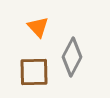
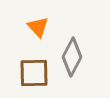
brown square: moved 1 px down
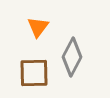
orange triangle: rotated 20 degrees clockwise
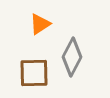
orange triangle: moved 2 px right, 3 px up; rotated 20 degrees clockwise
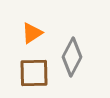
orange triangle: moved 8 px left, 9 px down
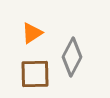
brown square: moved 1 px right, 1 px down
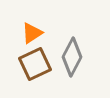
brown square: moved 10 px up; rotated 24 degrees counterclockwise
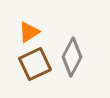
orange triangle: moved 3 px left, 1 px up
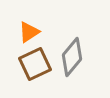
gray diamond: rotated 12 degrees clockwise
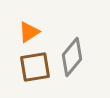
brown square: moved 3 px down; rotated 16 degrees clockwise
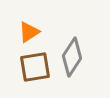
gray diamond: rotated 6 degrees counterclockwise
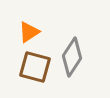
brown square: rotated 24 degrees clockwise
